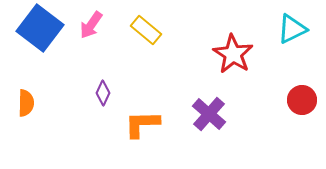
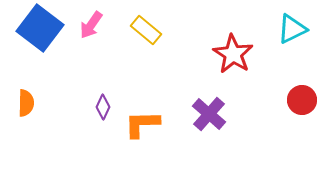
purple diamond: moved 14 px down
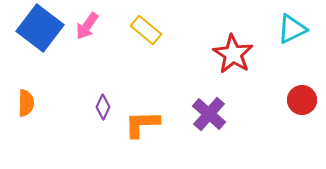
pink arrow: moved 4 px left, 1 px down
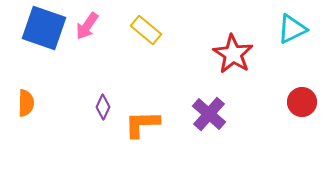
blue square: moved 4 px right; rotated 18 degrees counterclockwise
red circle: moved 2 px down
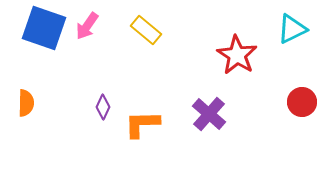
red star: moved 4 px right, 1 px down
